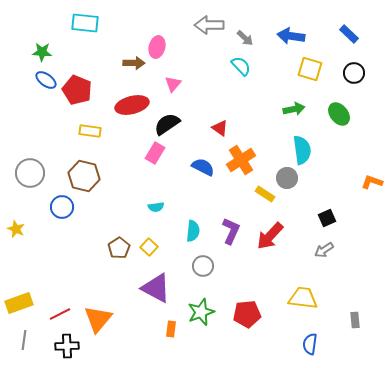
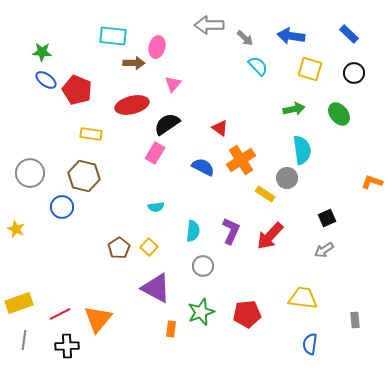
cyan rectangle at (85, 23): moved 28 px right, 13 px down
cyan semicircle at (241, 66): moved 17 px right
yellow rectangle at (90, 131): moved 1 px right, 3 px down
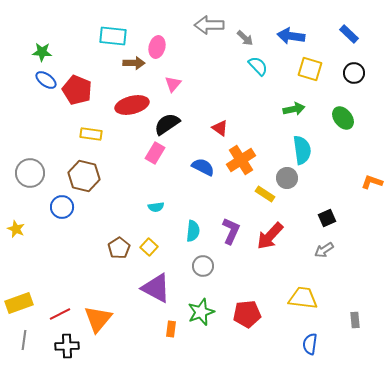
green ellipse at (339, 114): moved 4 px right, 4 px down
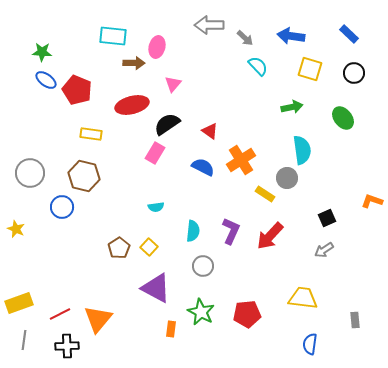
green arrow at (294, 109): moved 2 px left, 2 px up
red triangle at (220, 128): moved 10 px left, 3 px down
orange L-shape at (372, 182): moved 19 px down
green star at (201, 312): rotated 24 degrees counterclockwise
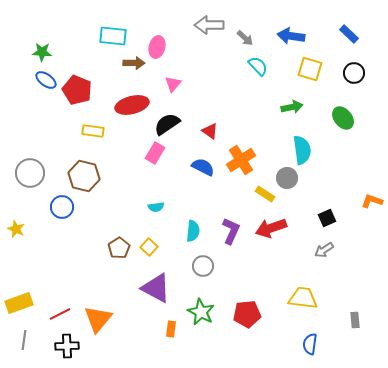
yellow rectangle at (91, 134): moved 2 px right, 3 px up
red arrow at (270, 236): moved 1 px right, 8 px up; rotated 28 degrees clockwise
